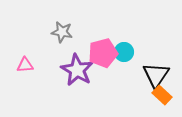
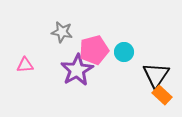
pink pentagon: moved 9 px left, 3 px up
purple star: rotated 12 degrees clockwise
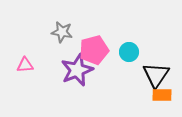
cyan circle: moved 5 px right
purple star: rotated 8 degrees clockwise
orange rectangle: rotated 42 degrees counterclockwise
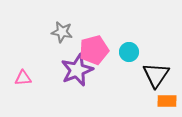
pink triangle: moved 2 px left, 13 px down
orange rectangle: moved 5 px right, 6 px down
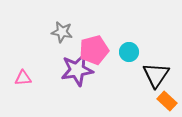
purple star: rotated 12 degrees clockwise
orange rectangle: rotated 42 degrees clockwise
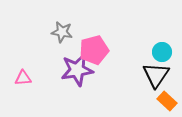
cyan circle: moved 33 px right
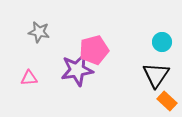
gray star: moved 23 px left
cyan circle: moved 10 px up
pink triangle: moved 6 px right
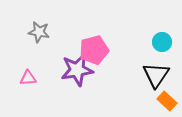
pink triangle: moved 1 px left
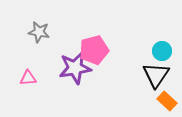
cyan circle: moved 9 px down
purple star: moved 2 px left, 2 px up
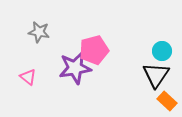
pink triangle: moved 1 px up; rotated 42 degrees clockwise
